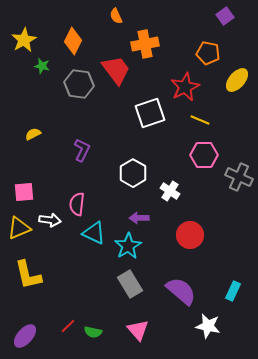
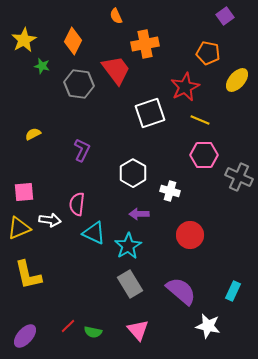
white cross: rotated 18 degrees counterclockwise
purple arrow: moved 4 px up
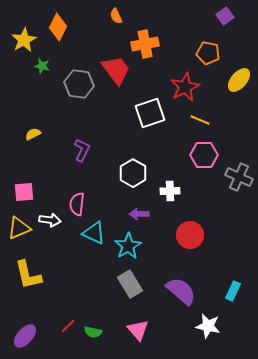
orange diamond: moved 15 px left, 14 px up
yellow ellipse: moved 2 px right
white cross: rotated 18 degrees counterclockwise
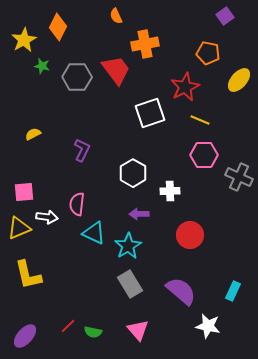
gray hexagon: moved 2 px left, 7 px up; rotated 8 degrees counterclockwise
white arrow: moved 3 px left, 3 px up
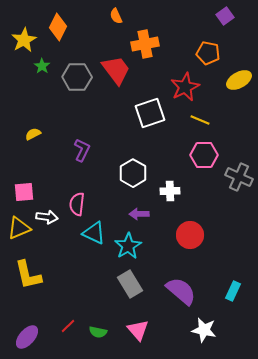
green star: rotated 21 degrees clockwise
yellow ellipse: rotated 20 degrees clockwise
white star: moved 4 px left, 4 px down
green semicircle: moved 5 px right
purple ellipse: moved 2 px right, 1 px down
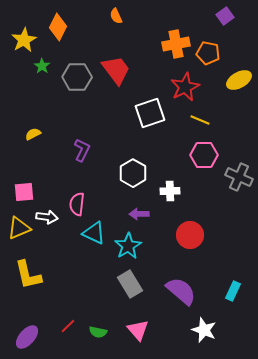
orange cross: moved 31 px right
white star: rotated 10 degrees clockwise
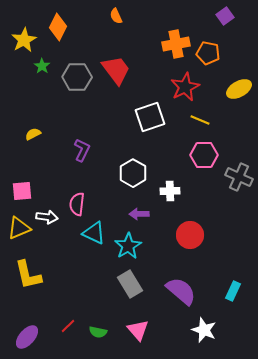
yellow ellipse: moved 9 px down
white square: moved 4 px down
pink square: moved 2 px left, 1 px up
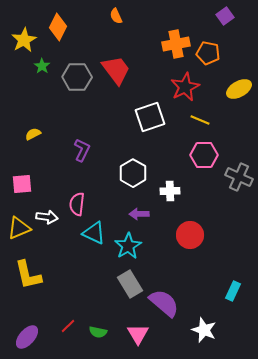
pink square: moved 7 px up
purple semicircle: moved 17 px left, 12 px down
pink triangle: moved 4 px down; rotated 10 degrees clockwise
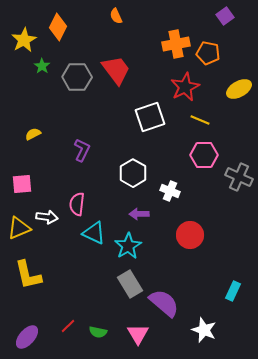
white cross: rotated 24 degrees clockwise
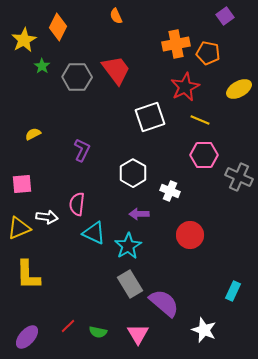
yellow L-shape: rotated 12 degrees clockwise
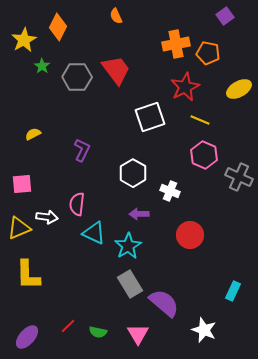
pink hexagon: rotated 24 degrees clockwise
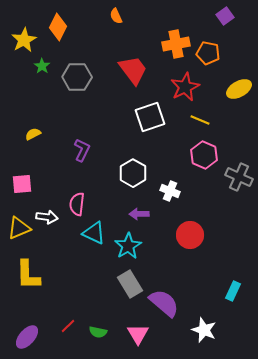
red trapezoid: moved 17 px right
